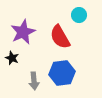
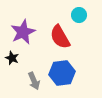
gray arrow: rotated 18 degrees counterclockwise
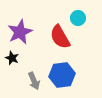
cyan circle: moved 1 px left, 3 px down
purple star: moved 3 px left
blue hexagon: moved 2 px down
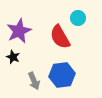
purple star: moved 1 px left, 1 px up
black star: moved 1 px right, 1 px up
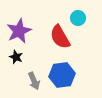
black star: moved 3 px right
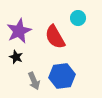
red semicircle: moved 5 px left
blue hexagon: moved 1 px down
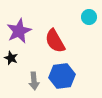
cyan circle: moved 11 px right, 1 px up
red semicircle: moved 4 px down
black star: moved 5 px left, 1 px down
gray arrow: rotated 18 degrees clockwise
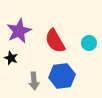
cyan circle: moved 26 px down
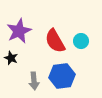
cyan circle: moved 8 px left, 2 px up
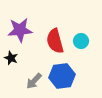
purple star: moved 1 px right, 1 px up; rotated 20 degrees clockwise
red semicircle: rotated 15 degrees clockwise
gray arrow: rotated 48 degrees clockwise
